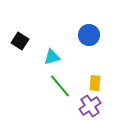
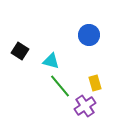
black square: moved 10 px down
cyan triangle: moved 1 px left, 4 px down; rotated 30 degrees clockwise
yellow rectangle: rotated 21 degrees counterclockwise
purple cross: moved 5 px left
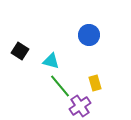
purple cross: moved 5 px left
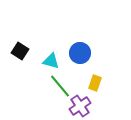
blue circle: moved 9 px left, 18 px down
yellow rectangle: rotated 35 degrees clockwise
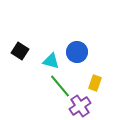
blue circle: moved 3 px left, 1 px up
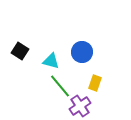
blue circle: moved 5 px right
